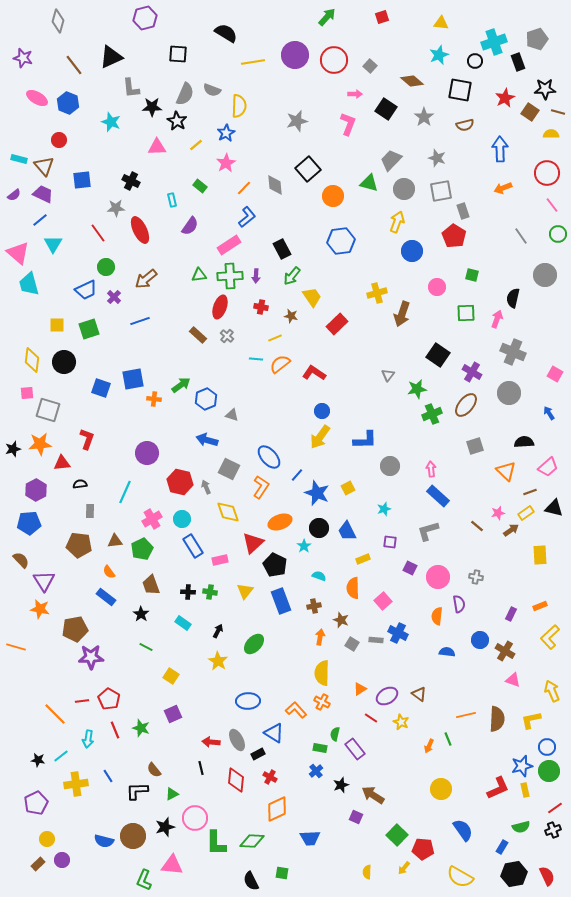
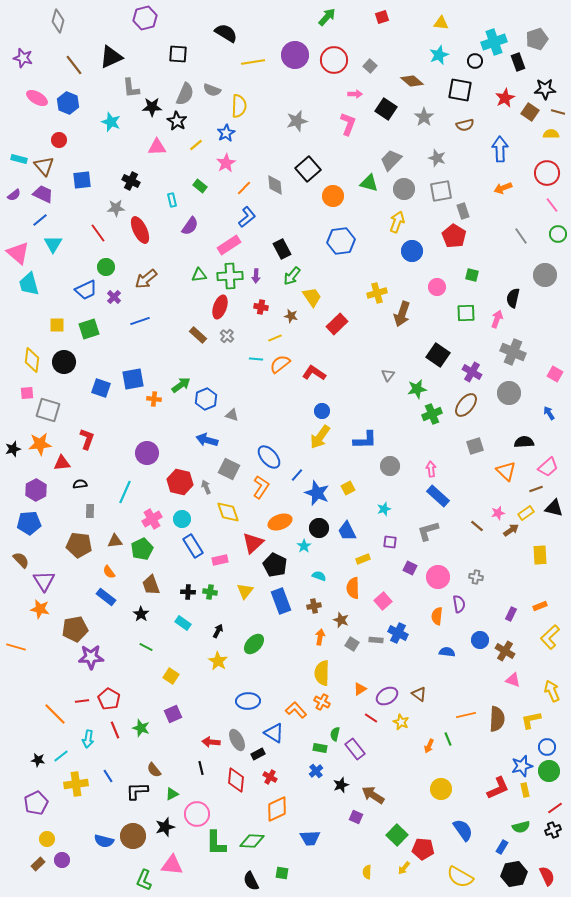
brown line at (530, 492): moved 6 px right, 3 px up
pink circle at (195, 818): moved 2 px right, 4 px up
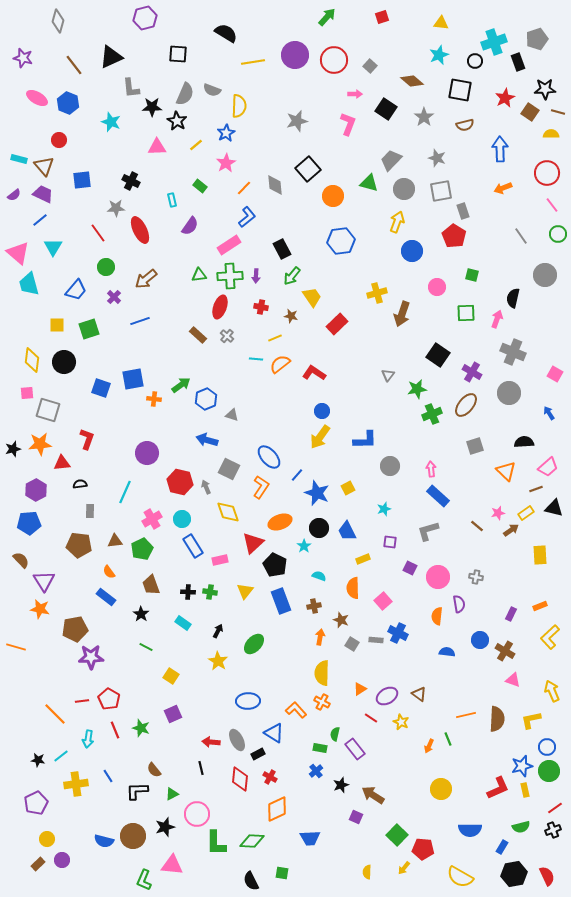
cyan triangle at (53, 244): moved 3 px down
blue trapezoid at (86, 290): moved 10 px left; rotated 25 degrees counterclockwise
red diamond at (236, 780): moved 4 px right, 1 px up
blue semicircle at (463, 830): moved 7 px right; rotated 125 degrees clockwise
